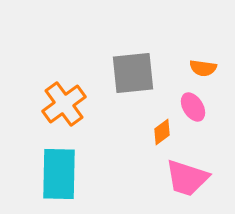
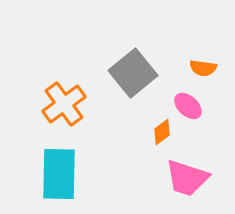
gray square: rotated 33 degrees counterclockwise
pink ellipse: moved 5 px left, 1 px up; rotated 16 degrees counterclockwise
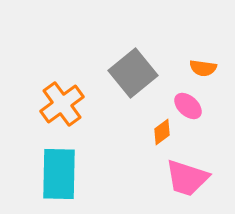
orange cross: moved 2 px left
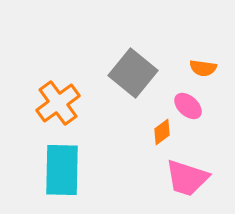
gray square: rotated 12 degrees counterclockwise
orange cross: moved 4 px left, 1 px up
cyan rectangle: moved 3 px right, 4 px up
